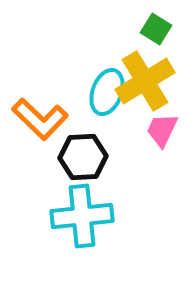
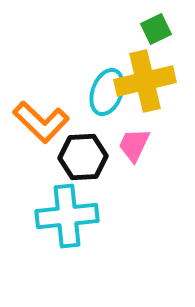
green square: rotated 32 degrees clockwise
yellow cross: rotated 18 degrees clockwise
orange L-shape: moved 1 px right, 3 px down
pink trapezoid: moved 28 px left, 15 px down
cyan cross: moved 15 px left
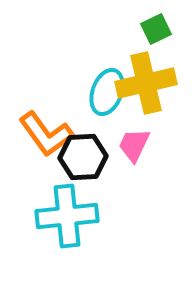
yellow cross: moved 1 px right, 2 px down
orange L-shape: moved 5 px right, 12 px down; rotated 10 degrees clockwise
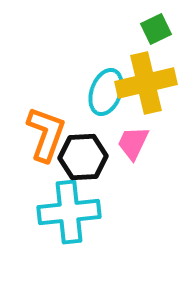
cyan ellipse: moved 1 px left
orange L-shape: rotated 124 degrees counterclockwise
pink trapezoid: moved 1 px left, 2 px up
cyan cross: moved 2 px right, 4 px up
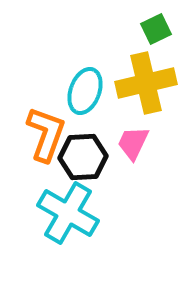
cyan ellipse: moved 21 px left, 1 px up
cyan cross: moved 1 px left, 1 px down; rotated 36 degrees clockwise
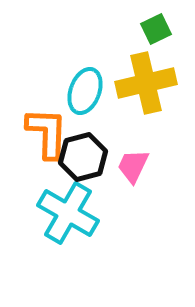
orange L-shape: moved 1 px right, 1 px up; rotated 18 degrees counterclockwise
pink trapezoid: moved 23 px down
black hexagon: rotated 12 degrees counterclockwise
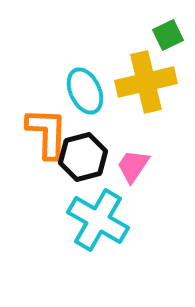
green square: moved 12 px right, 6 px down
yellow cross: moved 1 px up
cyan ellipse: rotated 45 degrees counterclockwise
pink trapezoid: rotated 9 degrees clockwise
cyan cross: moved 30 px right, 7 px down
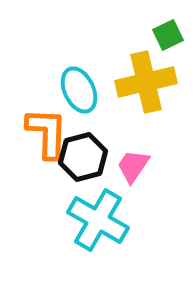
cyan ellipse: moved 6 px left, 1 px up
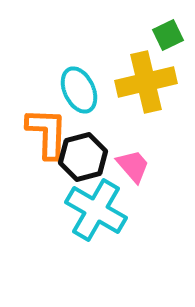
pink trapezoid: rotated 105 degrees clockwise
cyan cross: moved 2 px left, 10 px up
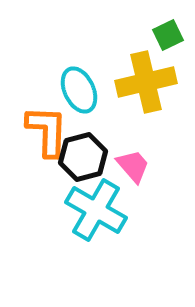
orange L-shape: moved 2 px up
